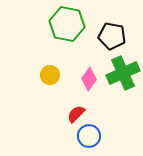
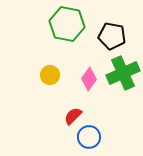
red semicircle: moved 3 px left, 2 px down
blue circle: moved 1 px down
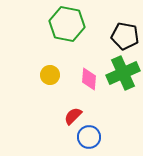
black pentagon: moved 13 px right
pink diamond: rotated 30 degrees counterclockwise
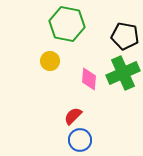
yellow circle: moved 14 px up
blue circle: moved 9 px left, 3 px down
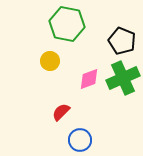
black pentagon: moved 3 px left, 5 px down; rotated 12 degrees clockwise
green cross: moved 5 px down
pink diamond: rotated 65 degrees clockwise
red semicircle: moved 12 px left, 4 px up
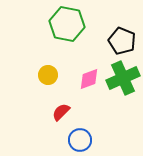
yellow circle: moved 2 px left, 14 px down
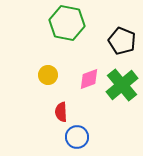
green hexagon: moved 1 px up
green cross: moved 1 px left, 7 px down; rotated 16 degrees counterclockwise
red semicircle: rotated 48 degrees counterclockwise
blue circle: moved 3 px left, 3 px up
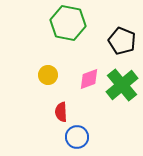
green hexagon: moved 1 px right
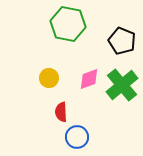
green hexagon: moved 1 px down
yellow circle: moved 1 px right, 3 px down
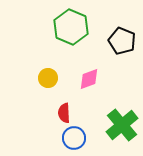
green hexagon: moved 3 px right, 3 px down; rotated 12 degrees clockwise
yellow circle: moved 1 px left
green cross: moved 40 px down
red semicircle: moved 3 px right, 1 px down
blue circle: moved 3 px left, 1 px down
